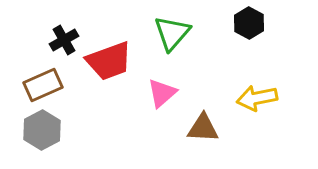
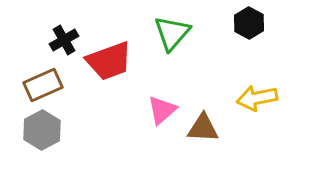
pink triangle: moved 17 px down
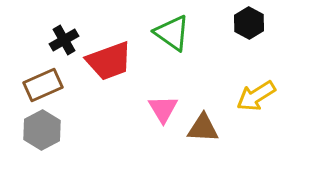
green triangle: rotated 36 degrees counterclockwise
yellow arrow: moved 1 px left, 2 px up; rotated 21 degrees counterclockwise
pink triangle: moved 1 px right, 1 px up; rotated 20 degrees counterclockwise
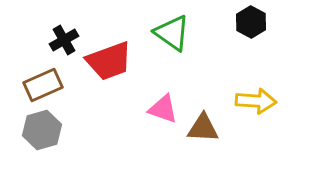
black hexagon: moved 2 px right, 1 px up
yellow arrow: moved 5 px down; rotated 144 degrees counterclockwise
pink triangle: rotated 40 degrees counterclockwise
gray hexagon: rotated 12 degrees clockwise
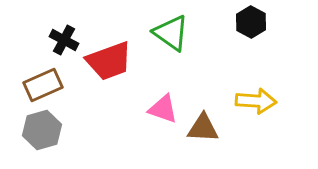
green triangle: moved 1 px left
black cross: rotated 32 degrees counterclockwise
